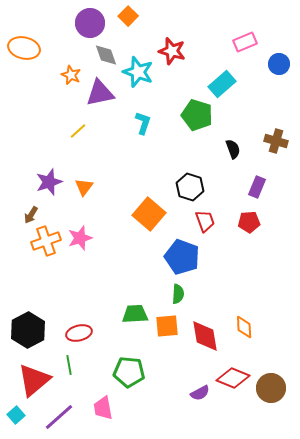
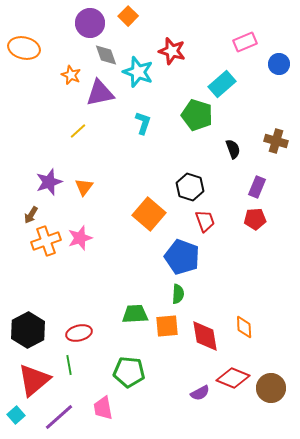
red pentagon at (249, 222): moved 6 px right, 3 px up
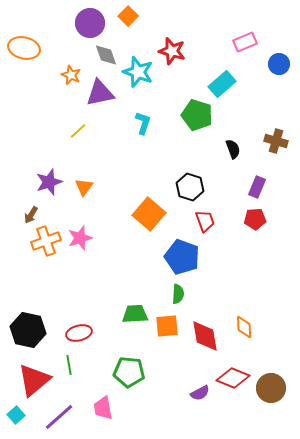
black hexagon at (28, 330): rotated 20 degrees counterclockwise
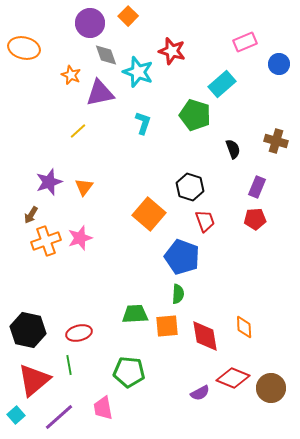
green pentagon at (197, 115): moved 2 px left
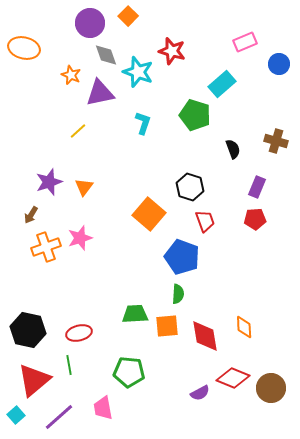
orange cross at (46, 241): moved 6 px down
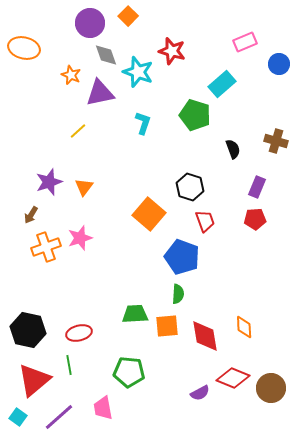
cyan square at (16, 415): moved 2 px right, 2 px down; rotated 12 degrees counterclockwise
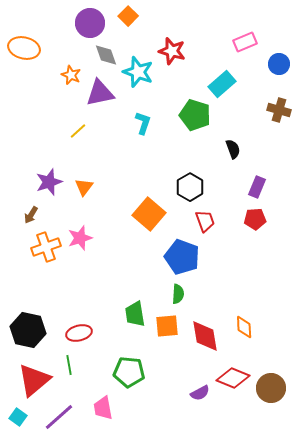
brown cross at (276, 141): moved 3 px right, 31 px up
black hexagon at (190, 187): rotated 12 degrees clockwise
green trapezoid at (135, 314): rotated 96 degrees counterclockwise
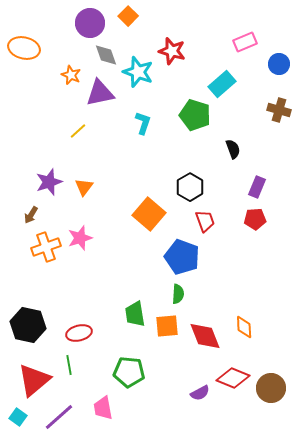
black hexagon at (28, 330): moved 5 px up
red diamond at (205, 336): rotated 12 degrees counterclockwise
